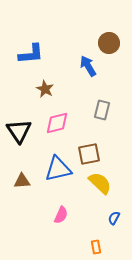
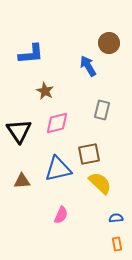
brown star: moved 2 px down
blue semicircle: moved 2 px right; rotated 56 degrees clockwise
orange rectangle: moved 21 px right, 3 px up
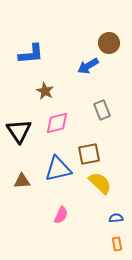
blue arrow: rotated 90 degrees counterclockwise
gray rectangle: rotated 36 degrees counterclockwise
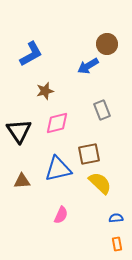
brown circle: moved 2 px left, 1 px down
blue L-shape: rotated 24 degrees counterclockwise
brown star: rotated 30 degrees clockwise
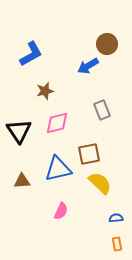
pink semicircle: moved 4 px up
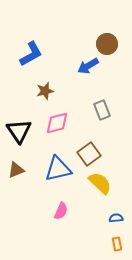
brown square: rotated 25 degrees counterclockwise
brown triangle: moved 6 px left, 11 px up; rotated 18 degrees counterclockwise
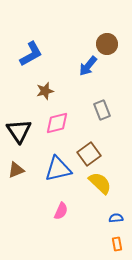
blue arrow: rotated 20 degrees counterclockwise
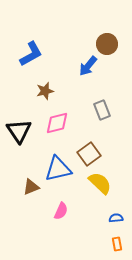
brown triangle: moved 15 px right, 17 px down
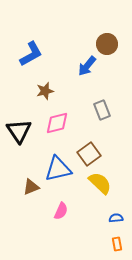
blue arrow: moved 1 px left
